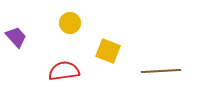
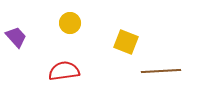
yellow square: moved 18 px right, 9 px up
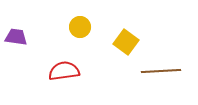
yellow circle: moved 10 px right, 4 px down
purple trapezoid: rotated 40 degrees counterclockwise
yellow square: rotated 15 degrees clockwise
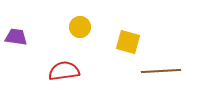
yellow square: moved 2 px right; rotated 20 degrees counterclockwise
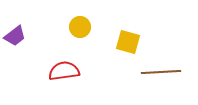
purple trapezoid: moved 1 px left, 1 px up; rotated 135 degrees clockwise
brown line: moved 1 px down
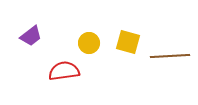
yellow circle: moved 9 px right, 16 px down
purple trapezoid: moved 16 px right
brown line: moved 9 px right, 16 px up
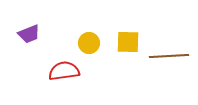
purple trapezoid: moved 2 px left, 2 px up; rotated 15 degrees clockwise
yellow square: rotated 15 degrees counterclockwise
brown line: moved 1 px left
